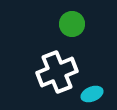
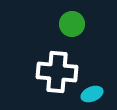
white cross: rotated 27 degrees clockwise
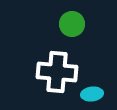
cyan ellipse: rotated 15 degrees clockwise
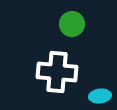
cyan ellipse: moved 8 px right, 2 px down
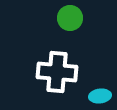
green circle: moved 2 px left, 6 px up
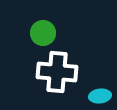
green circle: moved 27 px left, 15 px down
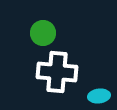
cyan ellipse: moved 1 px left
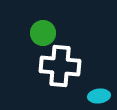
white cross: moved 3 px right, 6 px up
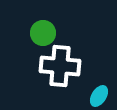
cyan ellipse: rotated 50 degrees counterclockwise
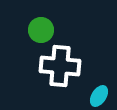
green circle: moved 2 px left, 3 px up
